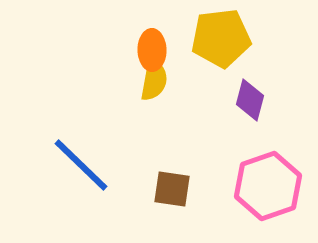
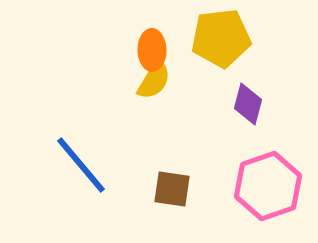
yellow semicircle: rotated 21 degrees clockwise
purple diamond: moved 2 px left, 4 px down
blue line: rotated 6 degrees clockwise
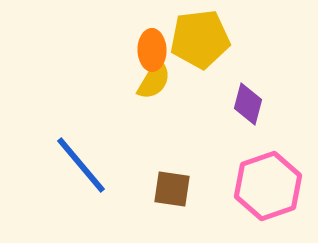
yellow pentagon: moved 21 px left, 1 px down
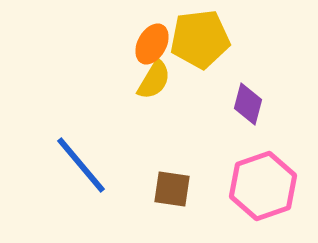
orange ellipse: moved 6 px up; rotated 30 degrees clockwise
pink hexagon: moved 5 px left
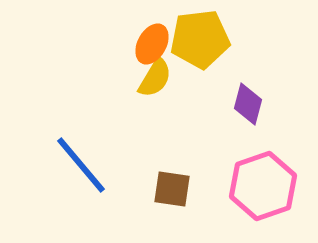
yellow semicircle: moved 1 px right, 2 px up
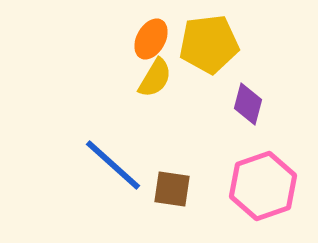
yellow pentagon: moved 9 px right, 5 px down
orange ellipse: moved 1 px left, 5 px up
blue line: moved 32 px right; rotated 8 degrees counterclockwise
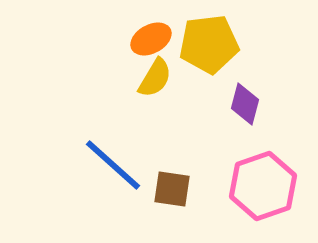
orange ellipse: rotated 33 degrees clockwise
purple diamond: moved 3 px left
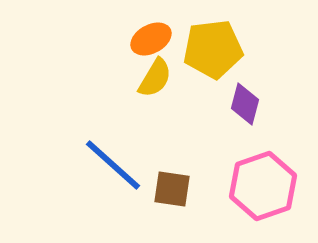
yellow pentagon: moved 4 px right, 5 px down
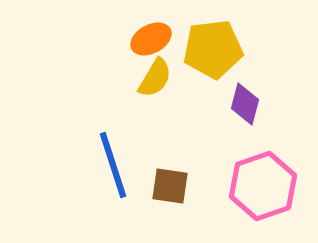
blue line: rotated 30 degrees clockwise
brown square: moved 2 px left, 3 px up
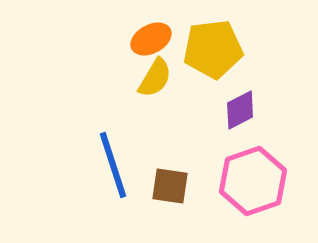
purple diamond: moved 5 px left, 6 px down; rotated 48 degrees clockwise
pink hexagon: moved 10 px left, 5 px up
